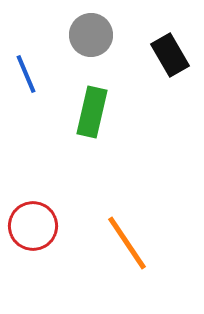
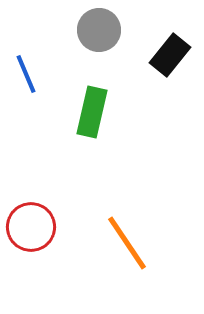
gray circle: moved 8 px right, 5 px up
black rectangle: rotated 69 degrees clockwise
red circle: moved 2 px left, 1 px down
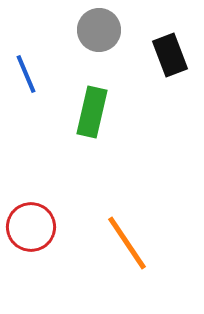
black rectangle: rotated 60 degrees counterclockwise
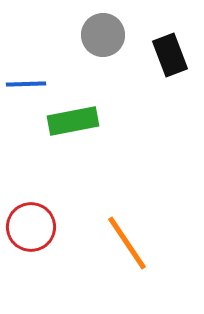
gray circle: moved 4 px right, 5 px down
blue line: moved 10 px down; rotated 69 degrees counterclockwise
green rectangle: moved 19 px left, 9 px down; rotated 66 degrees clockwise
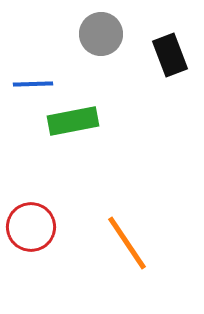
gray circle: moved 2 px left, 1 px up
blue line: moved 7 px right
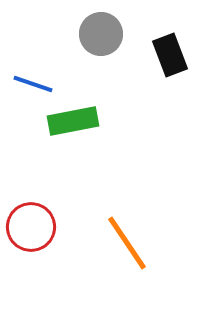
blue line: rotated 21 degrees clockwise
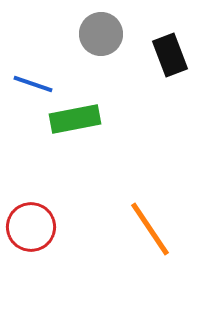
green rectangle: moved 2 px right, 2 px up
orange line: moved 23 px right, 14 px up
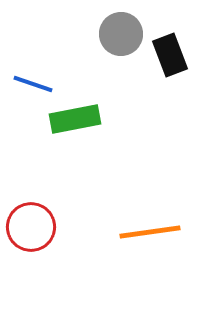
gray circle: moved 20 px right
orange line: moved 3 px down; rotated 64 degrees counterclockwise
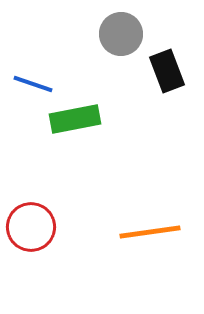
black rectangle: moved 3 px left, 16 px down
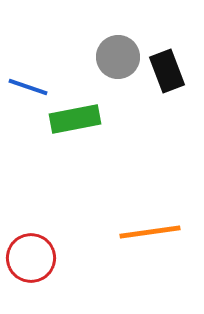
gray circle: moved 3 px left, 23 px down
blue line: moved 5 px left, 3 px down
red circle: moved 31 px down
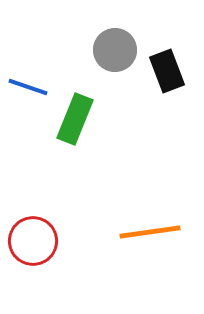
gray circle: moved 3 px left, 7 px up
green rectangle: rotated 57 degrees counterclockwise
red circle: moved 2 px right, 17 px up
